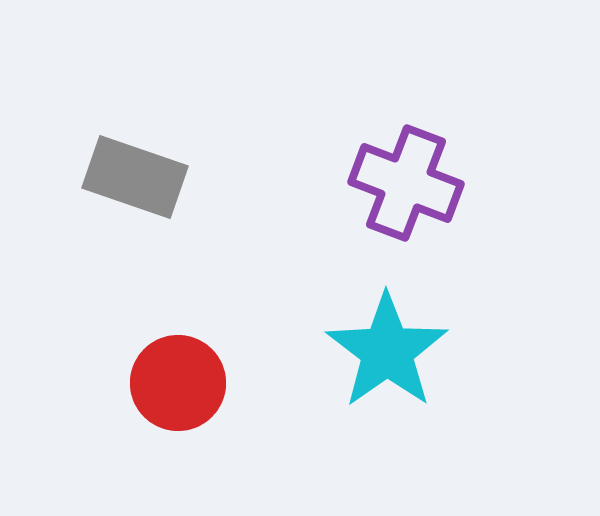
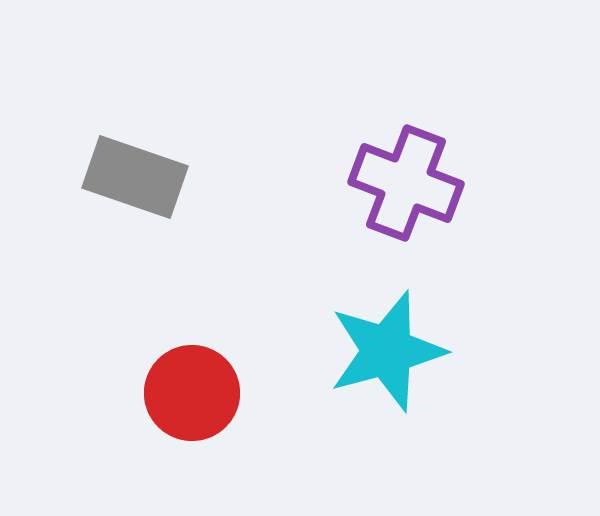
cyan star: rotated 20 degrees clockwise
red circle: moved 14 px right, 10 px down
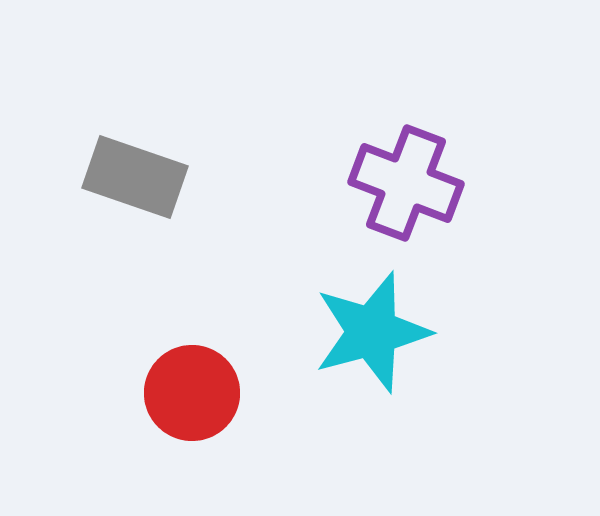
cyan star: moved 15 px left, 19 px up
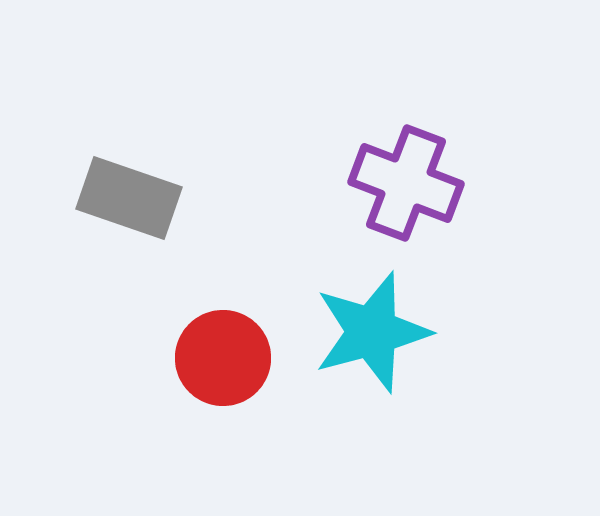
gray rectangle: moved 6 px left, 21 px down
red circle: moved 31 px right, 35 px up
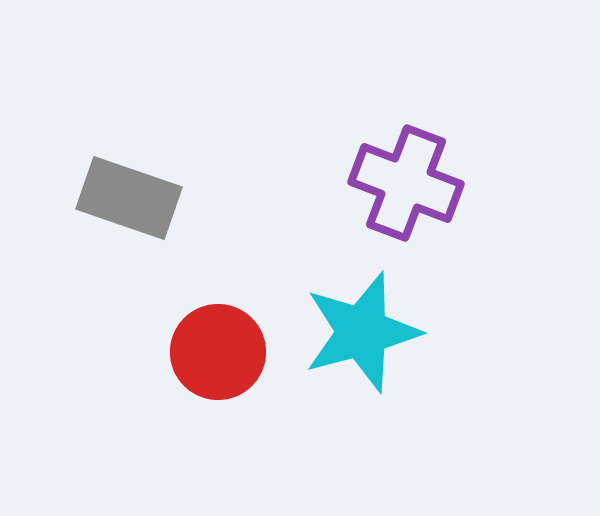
cyan star: moved 10 px left
red circle: moved 5 px left, 6 px up
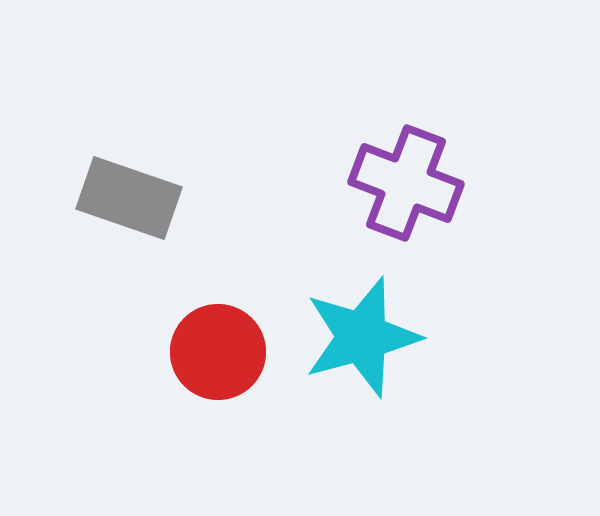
cyan star: moved 5 px down
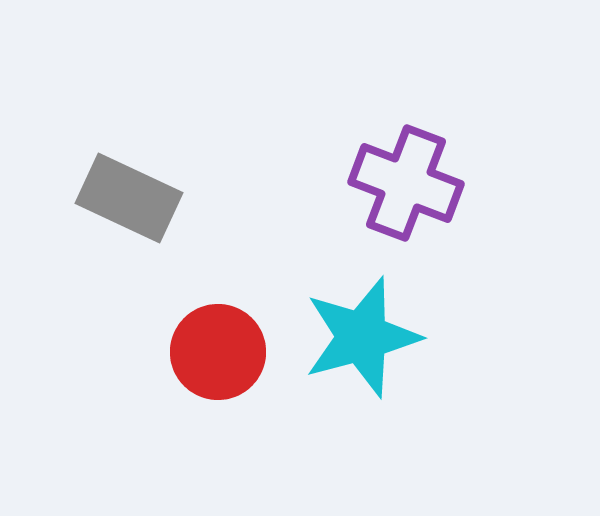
gray rectangle: rotated 6 degrees clockwise
